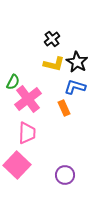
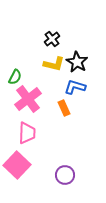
green semicircle: moved 2 px right, 5 px up
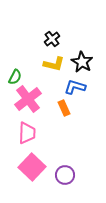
black star: moved 5 px right
pink square: moved 15 px right, 2 px down
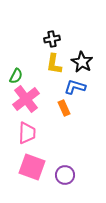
black cross: rotated 28 degrees clockwise
yellow L-shape: rotated 85 degrees clockwise
green semicircle: moved 1 px right, 1 px up
pink cross: moved 2 px left
pink square: rotated 24 degrees counterclockwise
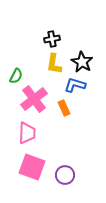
blue L-shape: moved 2 px up
pink cross: moved 8 px right
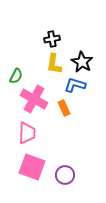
pink cross: rotated 24 degrees counterclockwise
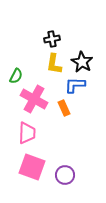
blue L-shape: rotated 15 degrees counterclockwise
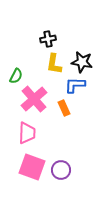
black cross: moved 4 px left
black star: rotated 20 degrees counterclockwise
pink cross: rotated 20 degrees clockwise
purple circle: moved 4 px left, 5 px up
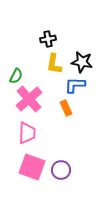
pink cross: moved 5 px left
orange rectangle: moved 2 px right
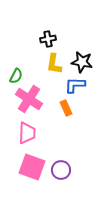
pink cross: rotated 16 degrees counterclockwise
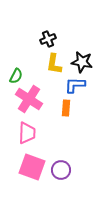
black cross: rotated 14 degrees counterclockwise
orange rectangle: rotated 28 degrees clockwise
